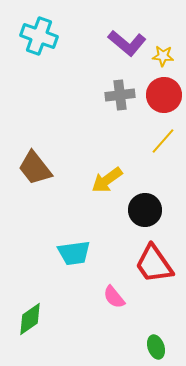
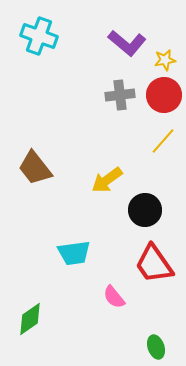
yellow star: moved 2 px right, 4 px down; rotated 15 degrees counterclockwise
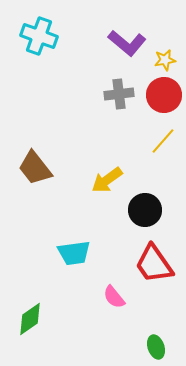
gray cross: moved 1 px left, 1 px up
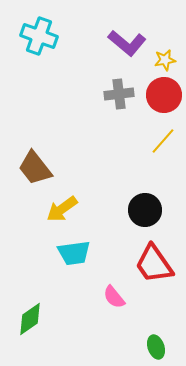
yellow arrow: moved 45 px left, 29 px down
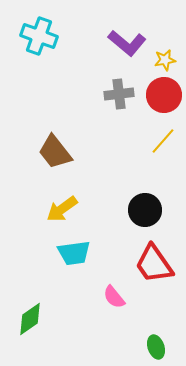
brown trapezoid: moved 20 px right, 16 px up
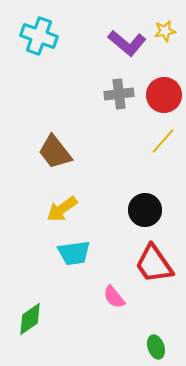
yellow star: moved 29 px up
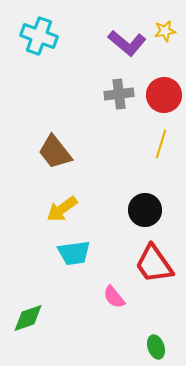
yellow line: moved 2 px left, 3 px down; rotated 24 degrees counterclockwise
green diamond: moved 2 px left, 1 px up; rotated 16 degrees clockwise
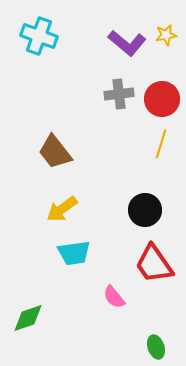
yellow star: moved 1 px right, 4 px down
red circle: moved 2 px left, 4 px down
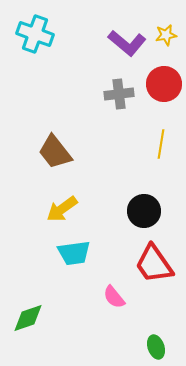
cyan cross: moved 4 px left, 2 px up
red circle: moved 2 px right, 15 px up
yellow line: rotated 8 degrees counterclockwise
black circle: moved 1 px left, 1 px down
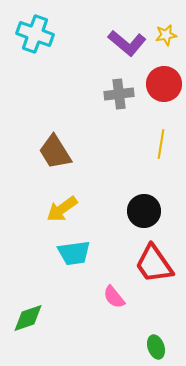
brown trapezoid: rotated 6 degrees clockwise
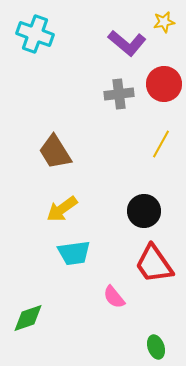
yellow star: moved 2 px left, 13 px up
yellow line: rotated 20 degrees clockwise
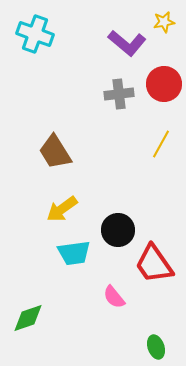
black circle: moved 26 px left, 19 px down
